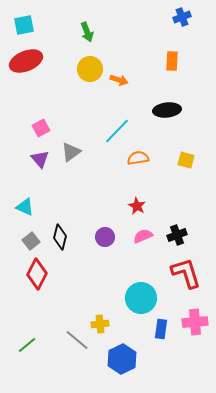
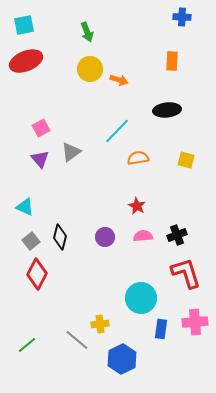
blue cross: rotated 24 degrees clockwise
pink semicircle: rotated 18 degrees clockwise
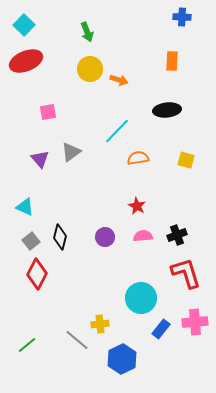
cyan square: rotated 35 degrees counterclockwise
pink square: moved 7 px right, 16 px up; rotated 18 degrees clockwise
blue rectangle: rotated 30 degrees clockwise
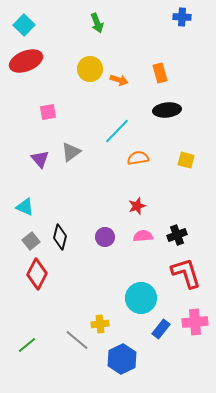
green arrow: moved 10 px right, 9 px up
orange rectangle: moved 12 px left, 12 px down; rotated 18 degrees counterclockwise
red star: rotated 24 degrees clockwise
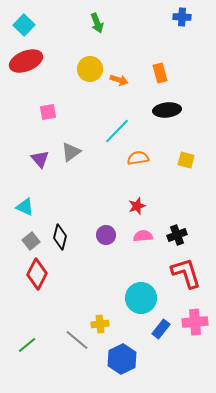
purple circle: moved 1 px right, 2 px up
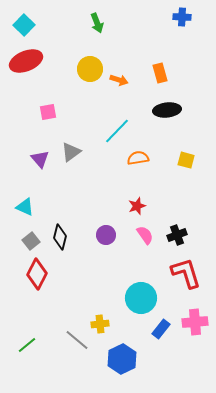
pink semicircle: moved 2 px right, 1 px up; rotated 60 degrees clockwise
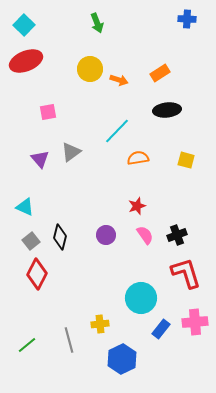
blue cross: moved 5 px right, 2 px down
orange rectangle: rotated 72 degrees clockwise
gray line: moved 8 px left; rotated 35 degrees clockwise
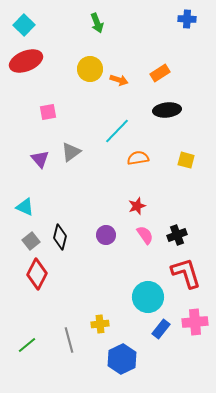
cyan circle: moved 7 px right, 1 px up
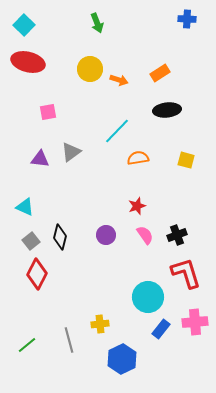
red ellipse: moved 2 px right, 1 px down; rotated 36 degrees clockwise
purple triangle: rotated 42 degrees counterclockwise
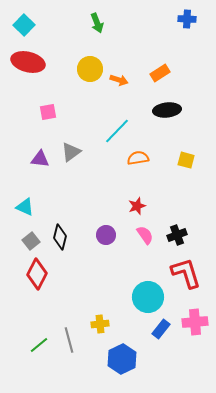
green line: moved 12 px right
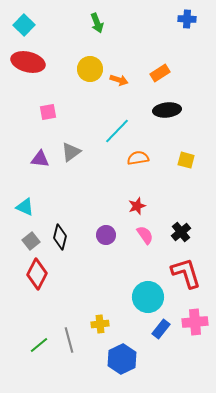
black cross: moved 4 px right, 3 px up; rotated 18 degrees counterclockwise
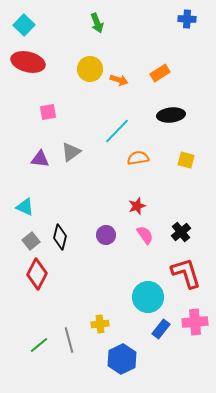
black ellipse: moved 4 px right, 5 px down
